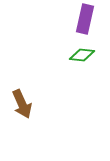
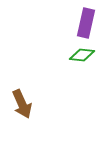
purple rectangle: moved 1 px right, 4 px down
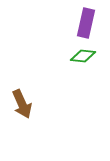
green diamond: moved 1 px right, 1 px down
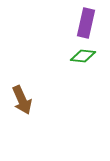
brown arrow: moved 4 px up
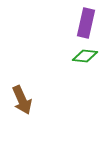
green diamond: moved 2 px right
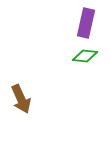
brown arrow: moved 1 px left, 1 px up
